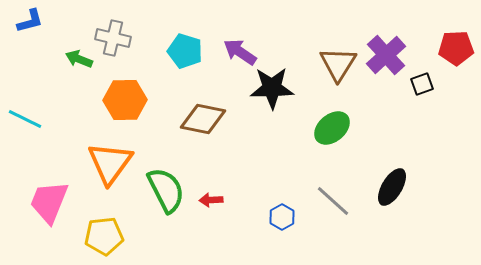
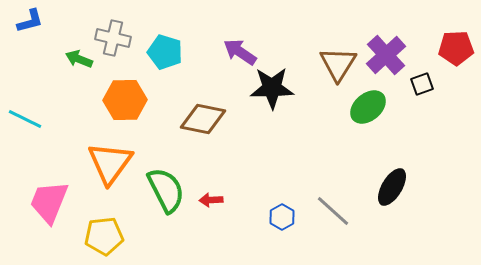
cyan pentagon: moved 20 px left, 1 px down
green ellipse: moved 36 px right, 21 px up
gray line: moved 10 px down
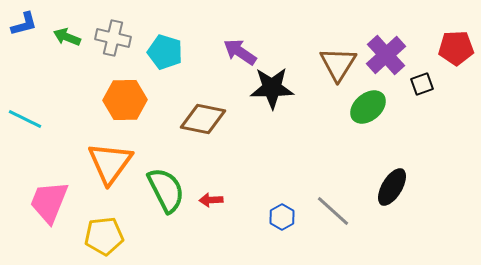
blue L-shape: moved 6 px left, 3 px down
green arrow: moved 12 px left, 22 px up
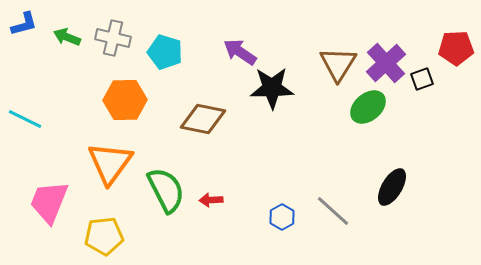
purple cross: moved 8 px down
black square: moved 5 px up
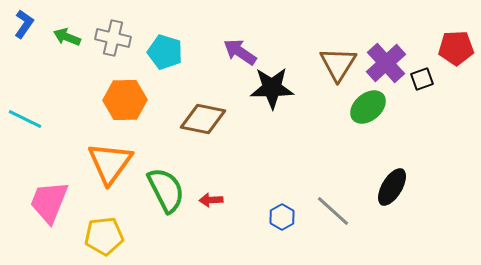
blue L-shape: rotated 40 degrees counterclockwise
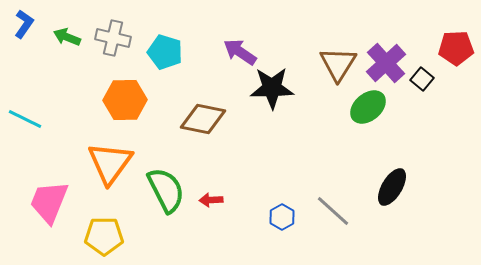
black square: rotated 30 degrees counterclockwise
yellow pentagon: rotated 6 degrees clockwise
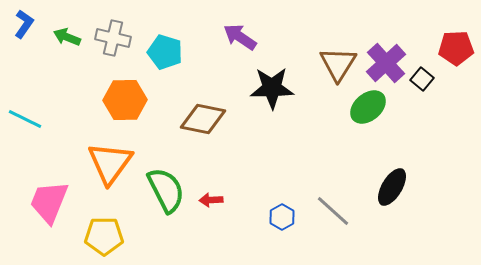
purple arrow: moved 15 px up
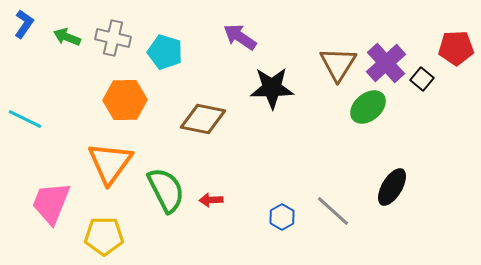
pink trapezoid: moved 2 px right, 1 px down
